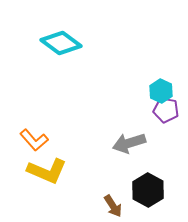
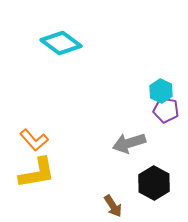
yellow L-shape: moved 10 px left, 2 px down; rotated 33 degrees counterclockwise
black hexagon: moved 6 px right, 7 px up
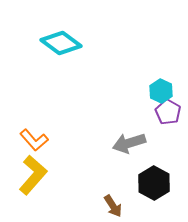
purple pentagon: moved 2 px right, 2 px down; rotated 20 degrees clockwise
yellow L-shape: moved 4 px left, 2 px down; rotated 39 degrees counterclockwise
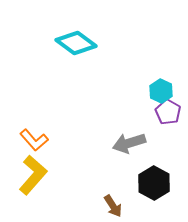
cyan diamond: moved 15 px right
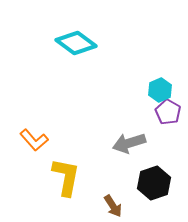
cyan hexagon: moved 1 px left, 1 px up; rotated 10 degrees clockwise
yellow L-shape: moved 33 px right, 2 px down; rotated 30 degrees counterclockwise
black hexagon: rotated 12 degrees clockwise
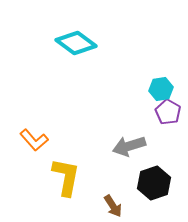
cyan hexagon: moved 1 px right, 1 px up; rotated 15 degrees clockwise
gray arrow: moved 3 px down
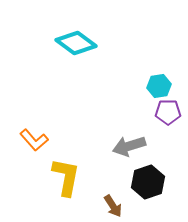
cyan hexagon: moved 2 px left, 3 px up
purple pentagon: rotated 30 degrees counterclockwise
black hexagon: moved 6 px left, 1 px up
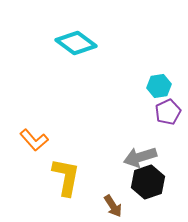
purple pentagon: rotated 25 degrees counterclockwise
gray arrow: moved 11 px right, 11 px down
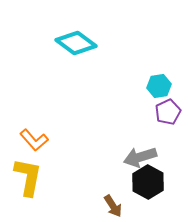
yellow L-shape: moved 38 px left
black hexagon: rotated 12 degrees counterclockwise
